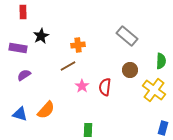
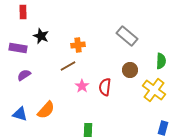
black star: rotated 21 degrees counterclockwise
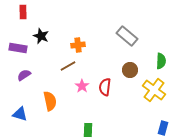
orange semicircle: moved 4 px right, 9 px up; rotated 54 degrees counterclockwise
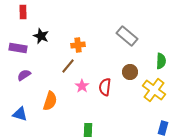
brown line: rotated 21 degrees counterclockwise
brown circle: moved 2 px down
orange semicircle: rotated 30 degrees clockwise
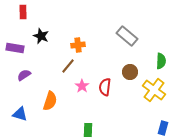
purple rectangle: moved 3 px left
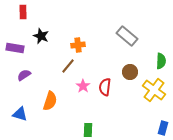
pink star: moved 1 px right
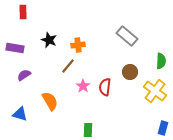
black star: moved 8 px right, 4 px down
yellow cross: moved 1 px right, 1 px down
orange semicircle: rotated 48 degrees counterclockwise
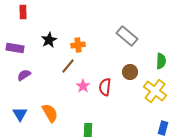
black star: rotated 21 degrees clockwise
orange semicircle: moved 12 px down
blue triangle: rotated 42 degrees clockwise
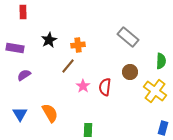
gray rectangle: moved 1 px right, 1 px down
